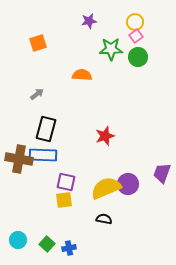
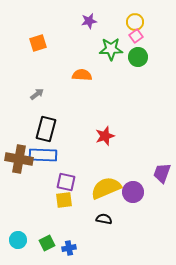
purple circle: moved 5 px right, 8 px down
green square: moved 1 px up; rotated 21 degrees clockwise
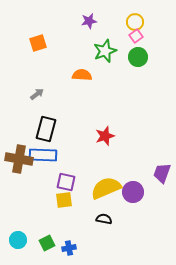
green star: moved 6 px left, 2 px down; rotated 20 degrees counterclockwise
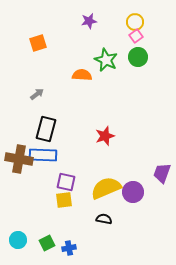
green star: moved 1 px right, 9 px down; rotated 25 degrees counterclockwise
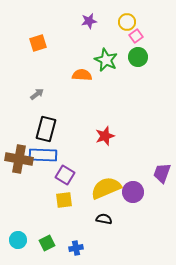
yellow circle: moved 8 px left
purple square: moved 1 px left, 7 px up; rotated 18 degrees clockwise
blue cross: moved 7 px right
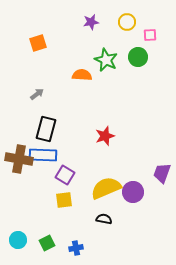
purple star: moved 2 px right, 1 px down
pink square: moved 14 px right, 1 px up; rotated 32 degrees clockwise
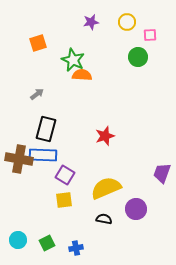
green star: moved 33 px left
purple circle: moved 3 px right, 17 px down
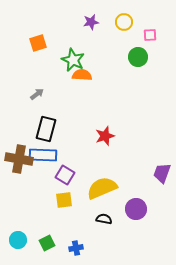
yellow circle: moved 3 px left
yellow semicircle: moved 4 px left
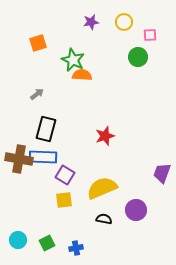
blue rectangle: moved 2 px down
purple circle: moved 1 px down
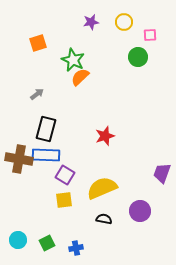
orange semicircle: moved 2 px left, 2 px down; rotated 48 degrees counterclockwise
blue rectangle: moved 3 px right, 2 px up
purple circle: moved 4 px right, 1 px down
